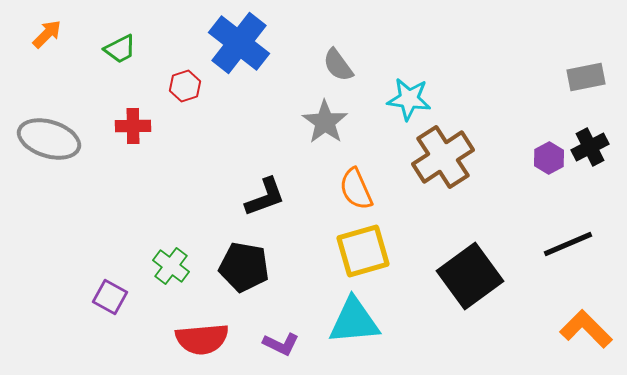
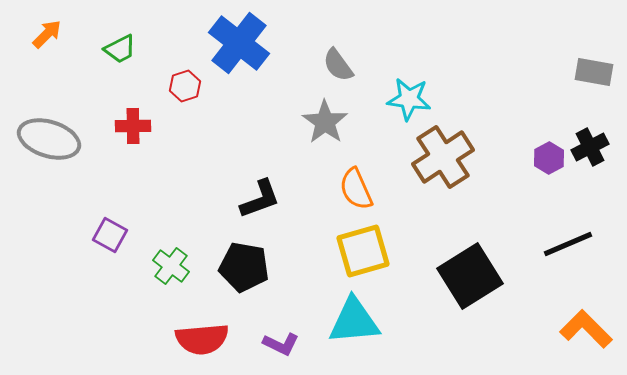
gray rectangle: moved 8 px right, 5 px up; rotated 21 degrees clockwise
black L-shape: moved 5 px left, 2 px down
black square: rotated 4 degrees clockwise
purple square: moved 62 px up
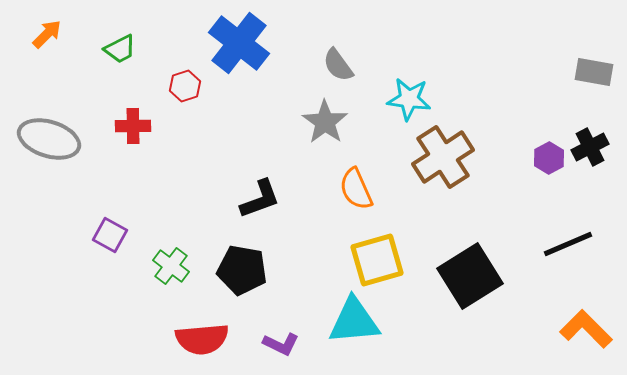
yellow square: moved 14 px right, 9 px down
black pentagon: moved 2 px left, 3 px down
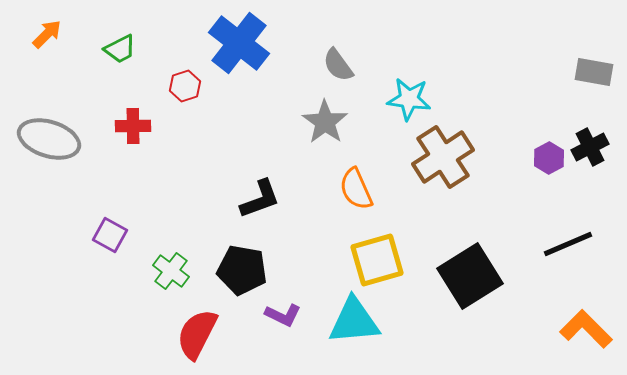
green cross: moved 5 px down
red semicircle: moved 5 px left, 5 px up; rotated 122 degrees clockwise
purple L-shape: moved 2 px right, 29 px up
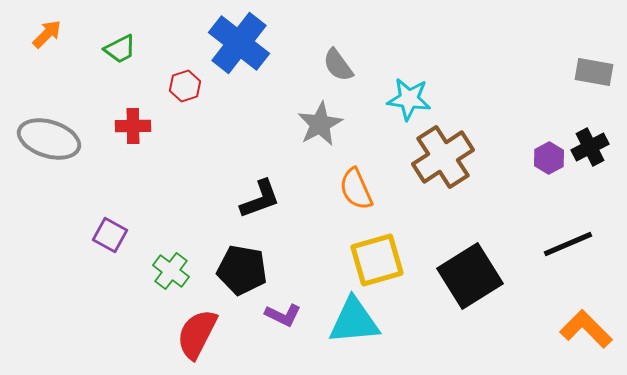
gray star: moved 5 px left, 2 px down; rotated 9 degrees clockwise
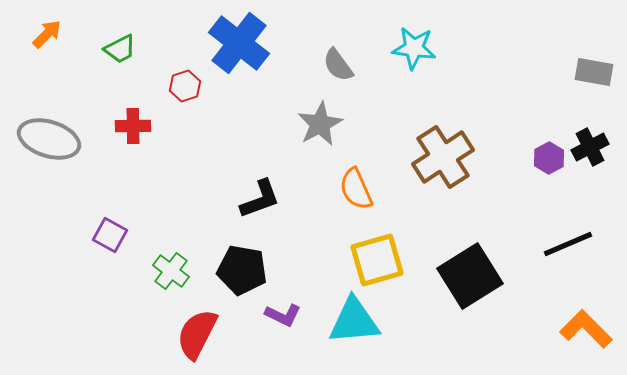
cyan star: moved 5 px right, 51 px up
